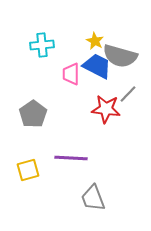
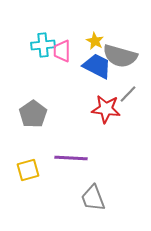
cyan cross: moved 1 px right
pink trapezoid: moved 9 px left, 23 px up
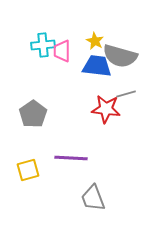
blue trapezoid: rotated 20 degrees counterclockwise
gray line: moved 2 px left; rotated 30 degrees clockwise
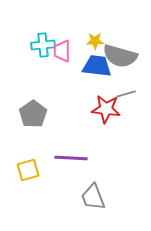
yellow star: rotated 30 degrees counterclockwise
gray trapezoid: moved 1 px up
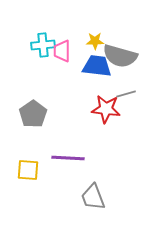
purple line: moved 3 px left
yellow square: rotated 20 degrees clockwise
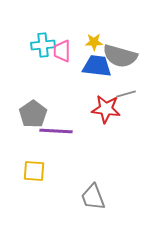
yellow star: moved 1 px left, 1 px down
purple line: moved 12 px left, 27 px up
yellow square: moved 6 px right, 1 px down
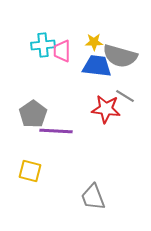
gray line: moved 1 px left, 2 px down; rotated 48 degrees clockwise
yellow square: moved 4 px left; rotated 10 degrees clockwise
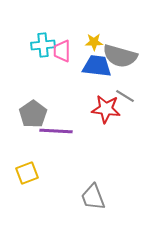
yellow square: moved 3 px left, 2 px down; rotated 35 degrees counterclockwise
